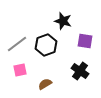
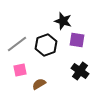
purple square: moved 8 px left, 1 px up
brown semicircle: moved 6 px left
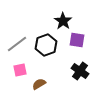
black star: rotated 18 degrees clockwise
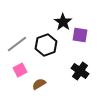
black star: moved 1 px down
purple square: moved 3 px right, 5 px up
pink square: rotated 16 degrees counterclockwise
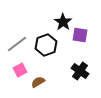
brown semicircle: moved 1 px left, 2 px up
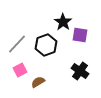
gray line: rotated 10 degrees counterclockwise
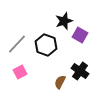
black star: moved 1 px right, 1 px up; rotated 18 degrees clockwise
purple square: rotated 21 degrees clockwise
black hexagon: rotated 20 degrees counterclockwise
pink square: moved 2 px down
brown semicircle: moved 22 px right; rotated 32 degrees counterclockwise
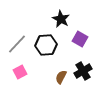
black star: moved 3 px left, 2 px up; rotated 24 degrees counterclockwise
purple square: moved 4 px down
black hexagon: rotated 25 degrees counterclockwise
black cross: moved 3 px right; rotated 24 degrees clockwise
brown semicircle: moved 1 px right, 5 px up
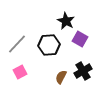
black star: moved 5 px right, 2 px down
black hexagon: moved 3 px right
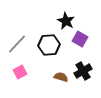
brown semicircle: rotated 80 degrees clockwise
